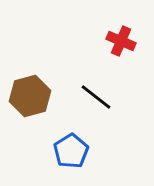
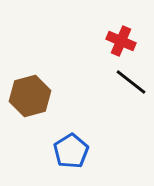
black line: moved 35 px right, 15 px up
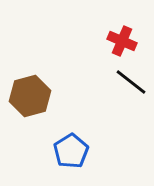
red cross: moved 1 px right
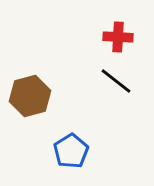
red cross: moved 4 px left, 4 px up; rotated 20 degrees counterclockwise
black line: moved 15 px left, 1 px up
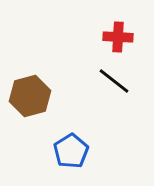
black line: moved 2 px left
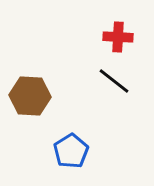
brown hexagon: rotated 18 degrees clockwise
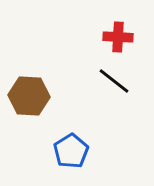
brown hexagon: moved 1 px left
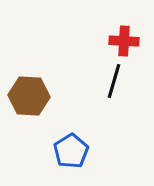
red cross: moved 6 px right, 4 px down
black line: rotated 68 degrees clockwise
